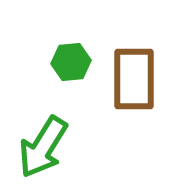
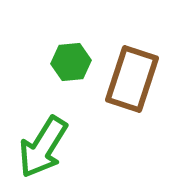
brown rectangle: moved 2 px left; rotated 18 degrees clockwise
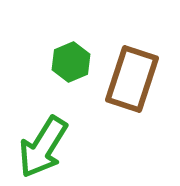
green hexagon: rotated 18 degrees counterclockwise
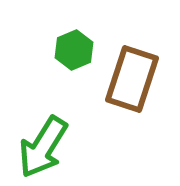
green hexagon: moved 3 px right, 12 px up
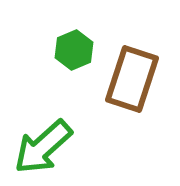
green arrow: rotated 16 degrees clockwise
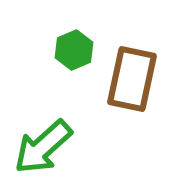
brown rectangle: rotated 6 degrees counterclockwise
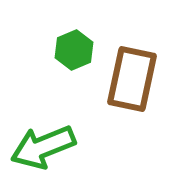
green arrow: rotated 20 degrees clockwise
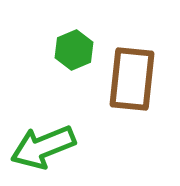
brown rectangle: rotated 6 degrees counterclockwise
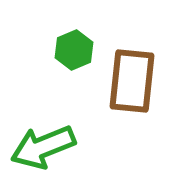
brown rectangle: moved 2 px down
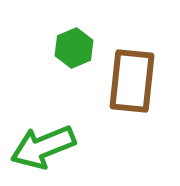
green hexagon: moved 2 px up
